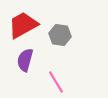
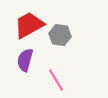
red trapezoid: moved 6 px right
pink line: moved 2 px up
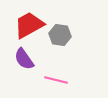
purple semicircle: moved 1 px left, 1 px up; rotated 50 degrees counterclockwise
pink line: rotated 45 degrees counterclockwise
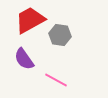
red trapezoid: moved 1 px right, 5 px up
pink line: rotated 15 degrees clockwise
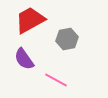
gray hexagon: moved 7 px right, 4 px down; rotated 20 degrees counterclockwise
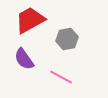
pink line: moved 5 px right, 3 px up
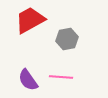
purple semicircle: moved 4 px right, 21 px down
pink line: rotated 25 degrees counterclockwise
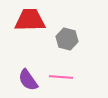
red trapezoid: rotated 28 degrees clockwise
gray hexagon: rotated 25 degrees clockwise
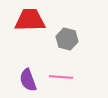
purple semicircle: rotated 15 degrees clockwise
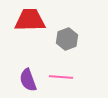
gray hexagon: rotated 25 degrees clockwise
